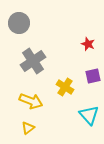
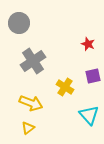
yellow arrow: moved 2 px down
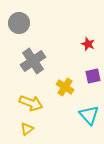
yellow triangle: moved 1 px left, 1 px down
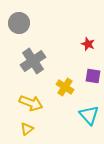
purple square: rotated 21 degrees clockwise
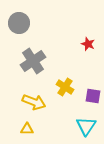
purple square: moved 20 px down
yellow arrow: moved 3 px right, 1 px up
cyan triangle: moved 3 px left, 11 px down; rotated 15 degrees clockwise
yellow triangle: rotated 40 degrees clockwise
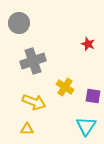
gray cross: rotated 15 degrees clockwise
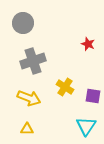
gray circle: moved 4 px right
yellow arrow: moved 5 px left, 4 px up
